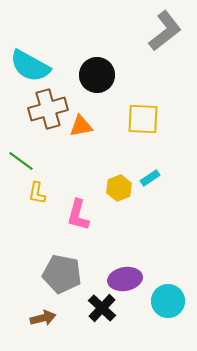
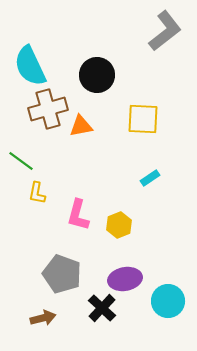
cyan semicircle: rotated 36 degrees clockwise
yellow hexagon: moved 37 px down
gray pentagon: rotated 9 degrees clockwise
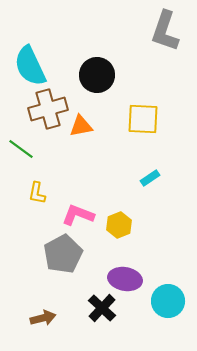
gray L-shape: rotated 147 degrees clockwise
green line: moved 12 px up
pink L-shape: rotated 96 degrees clockwise
gray pentagon: moved 1 px right, 20 px up; rotated 24 degrees clockwise
purple ellipse: rotated 20 degrees clockwise
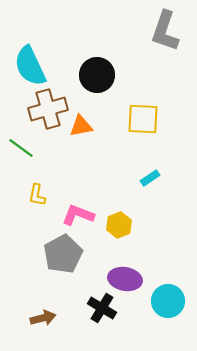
green line: moved 1 px up
yellow L-shape: moved 2 px down
black cross: rotated 12 degrees counterclockwise
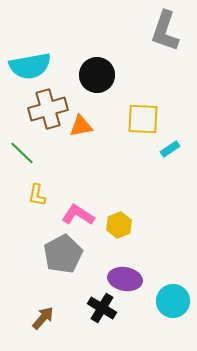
cyan semicircle: rotated 75 degrees counterclockwise
green line: moved 1 px right, 5 px down; rotated 8 degrees clockwise
cyan rectangle: moved 20 px right, 29 px up
pink L-shape: rotated 12 degrees clockwise
cyan circle: moved 5 px right
brown arrow: rotated 35 degrees counterclockwise
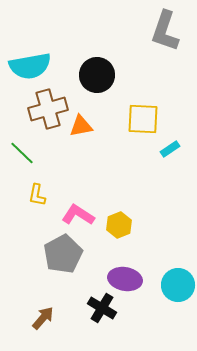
cyan circle: moved 5 px right, 16 px up
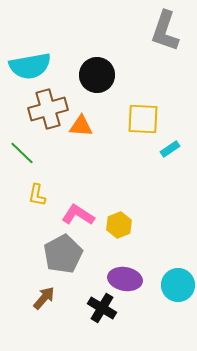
orange triangle: rotated 15 degrees clockwise
brown arrow: moved 1 px right, 20 px up
